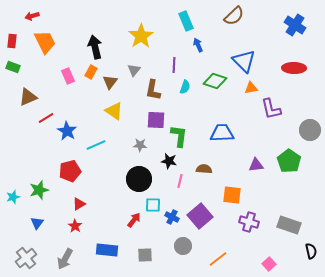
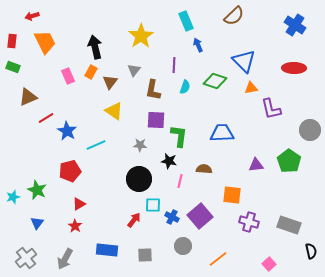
green star at (39, 190): moved 2 px left; rotated 30 degrees counterclockwise
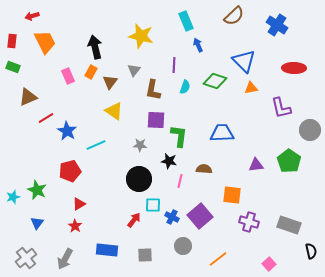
blue cross at (295, 25): moved 18 px left
yellow star at (141, 36): rotated 25 degrees counterclockwise
purple L-shape at (271, 109): moved 10 px right, 1 px up
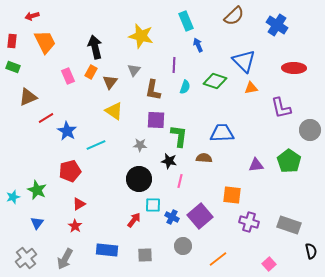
brown semicircle at (204, 169): moved 11 px up
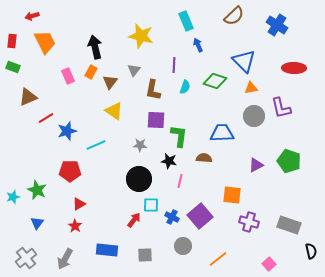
gray circle at (310, 130): moved 56 px left, 14 px up
blue star at (67, 131): rotated 24 degrees clockwise
green pentagon at (289, 161): rotated 15 degrees counterclockwise
purple triangle at (256, 165): rotated 21 degrees counterclockwise
red pentagon at (70, 171): rotated 15 degrees clockwise
cyan square at (153, 205): moved 2 px left
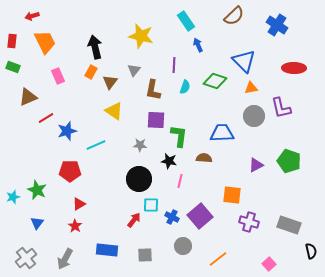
cyan rectangle at (186, 21): rotated 12 degrees counterclockwise
pink rectangle at (68, 76): moved 10 px left
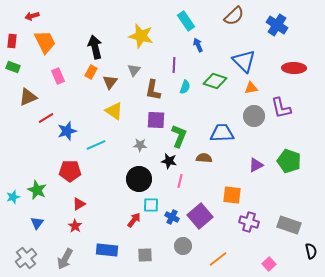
green L-shape at (179, 136): rotated 15 degrees clockwise
